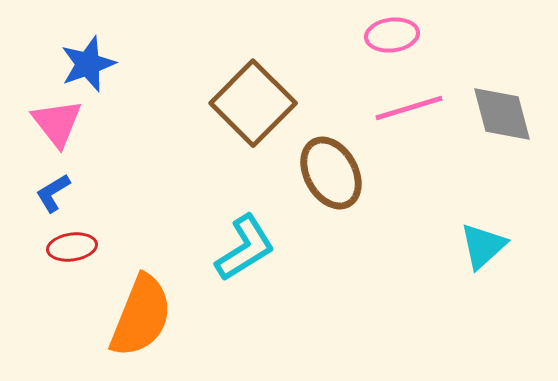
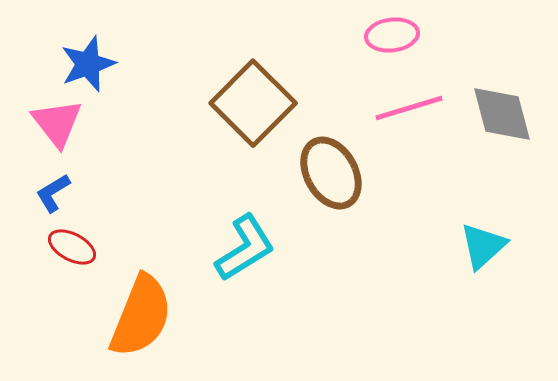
red ellipse: rotated 36 degrees clockwise
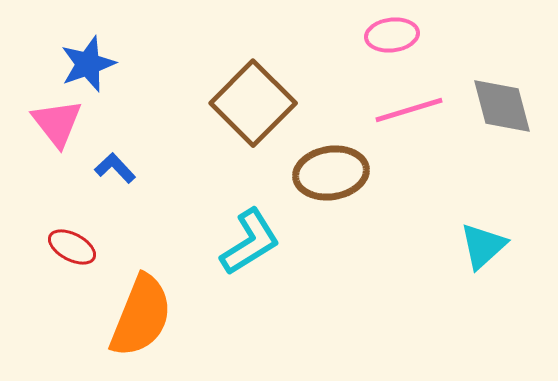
pink line: moved 2 px down
gray diamond: moved 8 px up
brown ellipse: rotated 70 degrees counterclockwise
blue L-shape: moved 62 px right, 25 px up; rotated 78 degrees clockwise
cyan L-shape: moved 5 px right, 6 px up
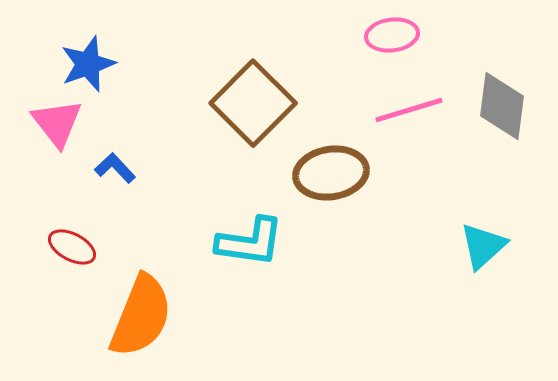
gray diamond: rotated 22 degrees clockwise
cyan L-shape: rotated 40 degrees clockwise
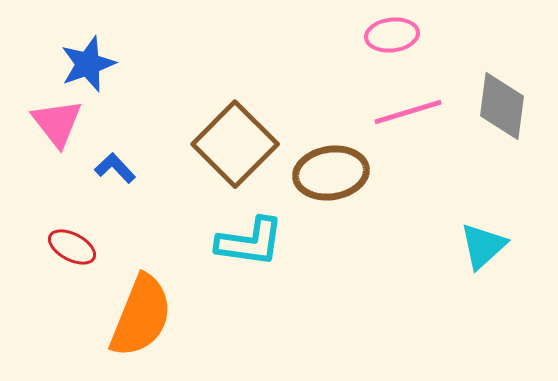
brown square: moved 18 px left, 41 px down
pink line: moved 1 px left, 2 px down
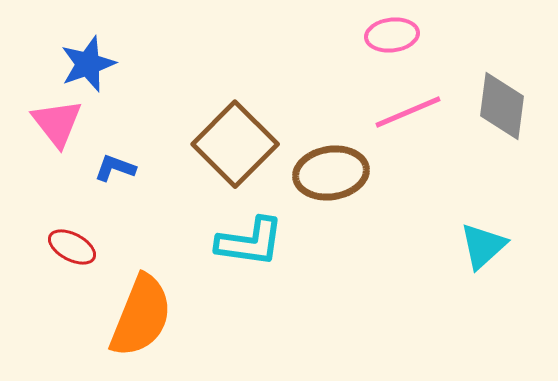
pink line: rotated 6 degrees counterclockwise
blue L-shape: rotated 27 degrees counterclockwise
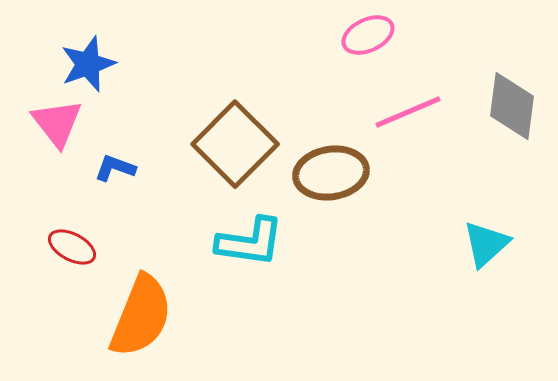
pink ellipse: moved 24 px left; rotated 18 degrees counterclockwise
gray diamond: moved 10 px right
cyan triangle: moved 3 px right, 2 px up
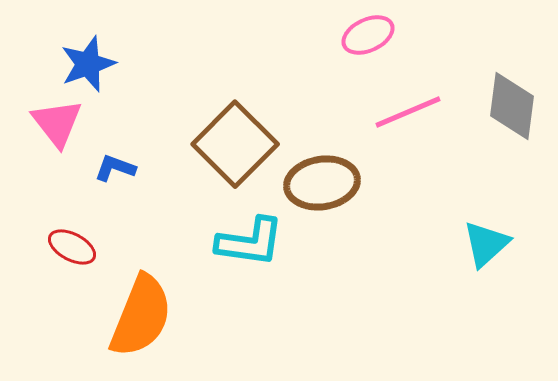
brown ellipse: moved 9 px left, 10 px down
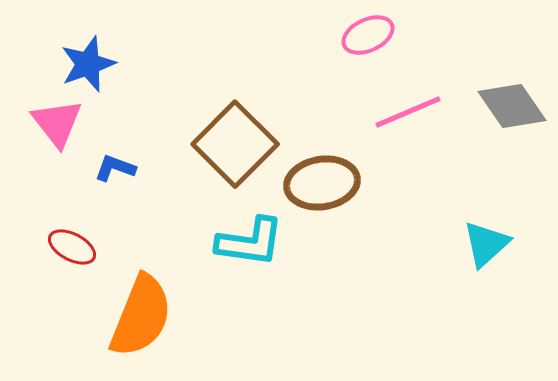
gray diamond: rotated 42 degrees counterclockwise
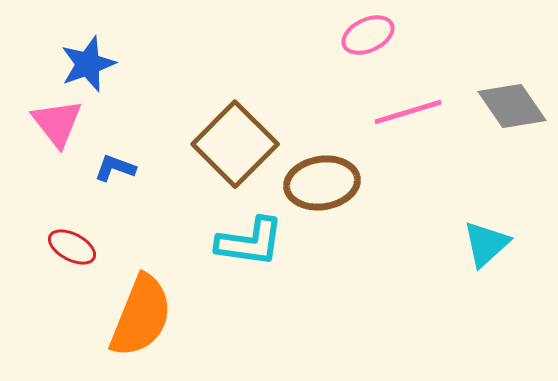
pink line: rotated 6 degrees clockwise
